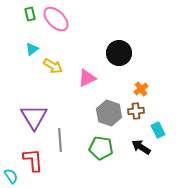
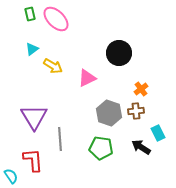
cyan rectangle: moved 3 px down
gray line: moved 1 px up
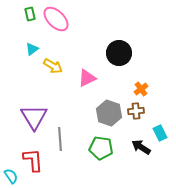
cyan rectangle: moved 2 px right
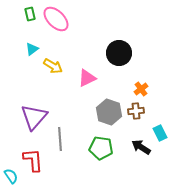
gray hexagon: moved 1 px up
purple triangle: rotated 12 degrees clockwise
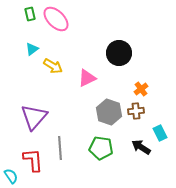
gray line: moved 9 px down
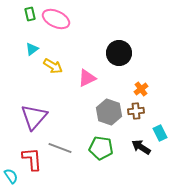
pink ellipse: rotated 20 degrees counterclockwise
gray line: rotated 65 degrees counterclockwise
red L-shape: moved 1 px left, 1 px up
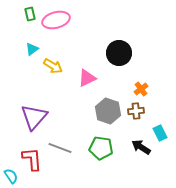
pink ellipse: moved 1 px down; rotated 40 degrees counterclockwise
gray hexagon: moved 1 px left, 1 px up
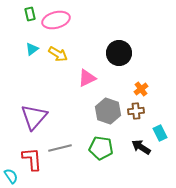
yellow arrow: moved 5 px right, 12 px up
gray line: rotated 35 degrees counterclockwise
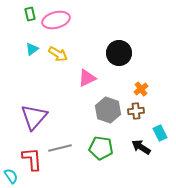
gray hexagon: moved 1 px up
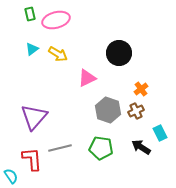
brown cross: rotated 21 degrees counterclockwise
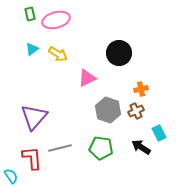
orange cross: rotated 24 degrees clockwise
cyan rectangle: moved 1 px left
red L-shape: moved 1 px up
